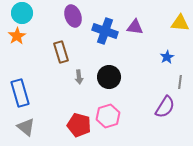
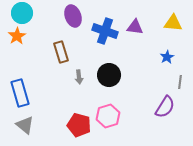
yellow triangle: moved 7 px left
black circle: moved 2 px up
gray triangle: moved 1 px left, 2 px up
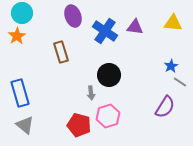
blue cross: rotated 15 degrees clockwise
blue star: moved 4 px right, 9 px down
gray arrow: moved 12 px right, 16 px down
gray line: rotated 64 degrees counterclockwise
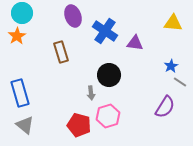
purple triangle: moved 16 px down
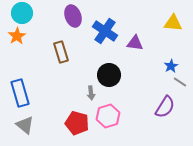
red pentagon: moved 2 px left, 2 px up
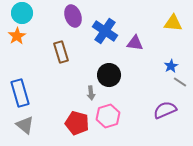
purple semicircle: moved 3 px down; rotated 145 degrees counterclockwise
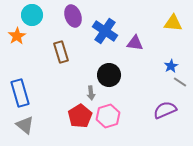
cyan circle: moved 10 px right, 2 px down
red pentagon: moved 3 px right, 7 px up; rotated 25 degrees clockwise
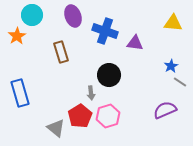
blue cross: rotated 15 degrees counterclockwise
gray triangle: moved 31 px right, 3 px down
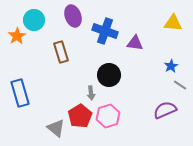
cyan circle: moved 2 px right, 5 px down
gray line: moved 3 px down
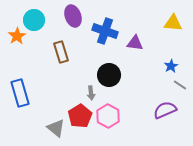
pink hexagon: rotated 15 degrees counterclockwise
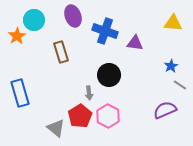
gray arrow: moved 2 px left
